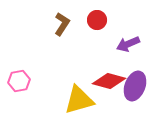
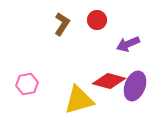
pink hexagon: moved 8 px right, 3 px down
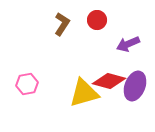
yellow triangle: moved 5 px right, 7 px up
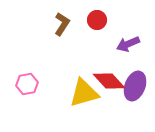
red diamond: rotated 32 degrees clockwise
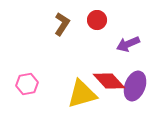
yellow triangle: moved 2 px left, 1 px down
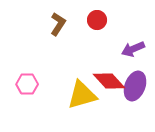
brown L-shape: moved 4 px left
purple arrow: moved 5 px right, 5 px down
pink hexagon: rotated 10 degrees clockwise
yellow triangle: moved 1 px down
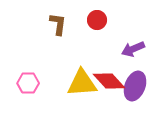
brown L-shape: rotated 25 degrees counterclockwise
pink hexagon: moved 1 px right, 1 px up
yellow triangle: moved 12 px up; rotated 12 degrees clockwise
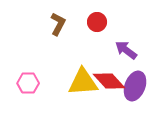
red circle: moved 2 px down
brown L-shape: rotated 20 degrees clockwise
purple arrow: moved 7 px left, 1 px down; rotated 60 degrees clockwise
yellow triangle: moved 1 px right, 1 px up
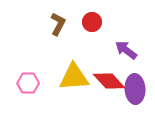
red circle: moved 5 px left
yellow triangle: moved 9 px left, 5 px up
purple ellipse: moved 3 px down; rotated 24 degrees counterclockwise
